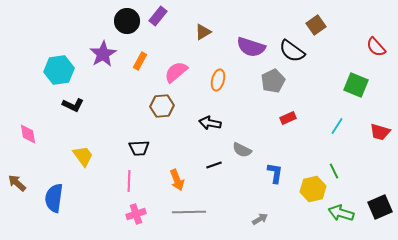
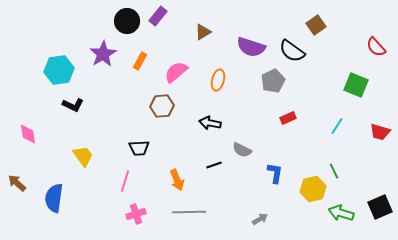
pink line: moved 4 px left; rotated 15 degrees clockwise
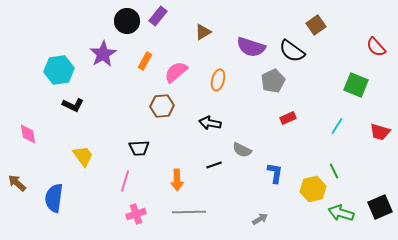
orange rectangle: moved 5 px right
orange arrow: rotated 20 degrees clockwise
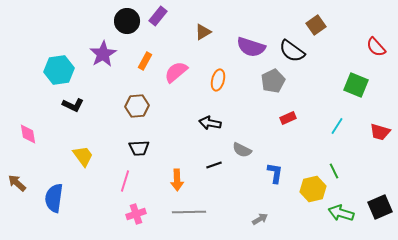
brown hexagon: moved 25 px left
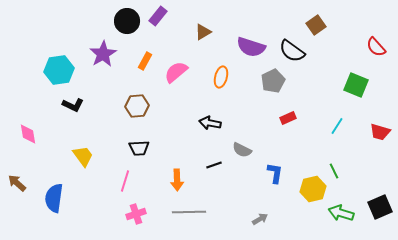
orange ellipse: moved 3 px right, 3 px up
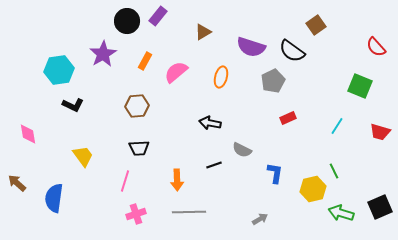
green square: moved 4 px right, 1 px down
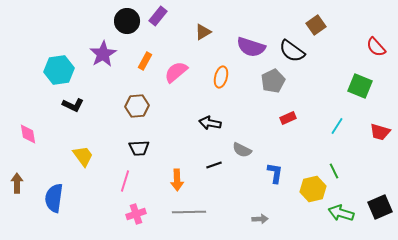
brown arrow: rotated 48 degrees clockwise
gray arrow: rotated 28 degrees clockwise
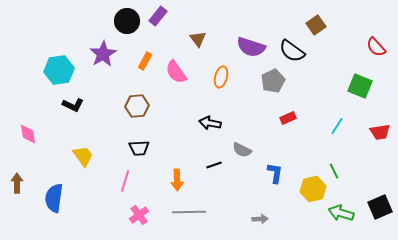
brown triangle: moved 5 px left, 7 px down; rotated 36 degrees counterclockwise
pink semicircle: rotated 85 degrees counterclockwise
red trapezoid: rotated 25 degrees counterclockwise
pink cross: moved 3 px right, 1 px down; rotated 18 degrees counterclockwise
